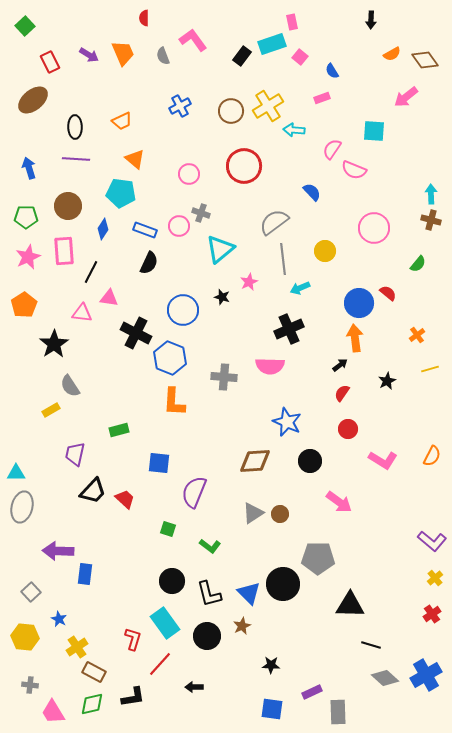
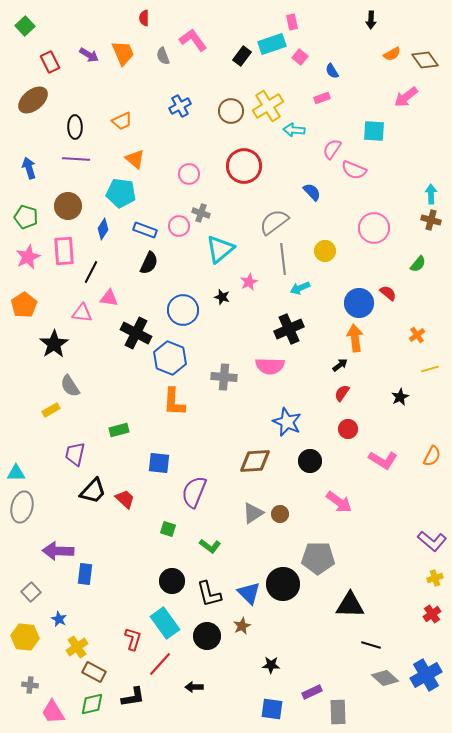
green pentagon at (26, 217): rotated 15 degrees clockwise
black star at (387, 381): moved 13 px right, 16 px down
yellow cross at (435, 578): rotated 21 degrees clockwise
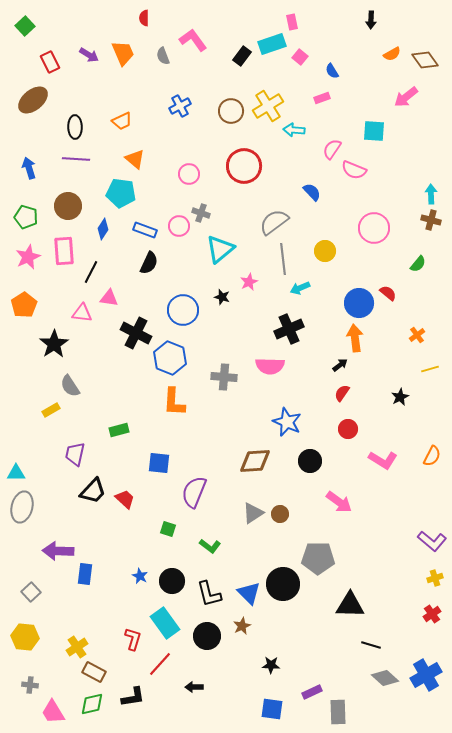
blue star at (59, 619): moved 81 px right, 43 px up
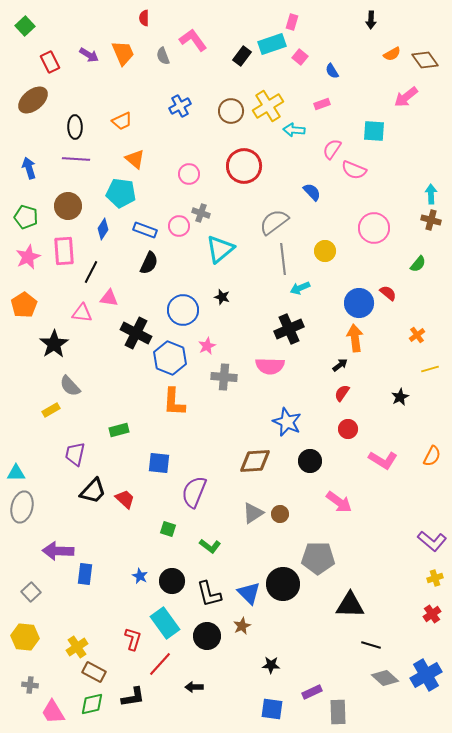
pink rectangle at (292, 22): rotated 28 degrees clockwise
pink rectangle at (322, 98): moved 6 px down
pink star at (249, 282): moved 42 px left, 64 px down
gray semicircle at (70, 386): rotated 10 degrees counterclockwise
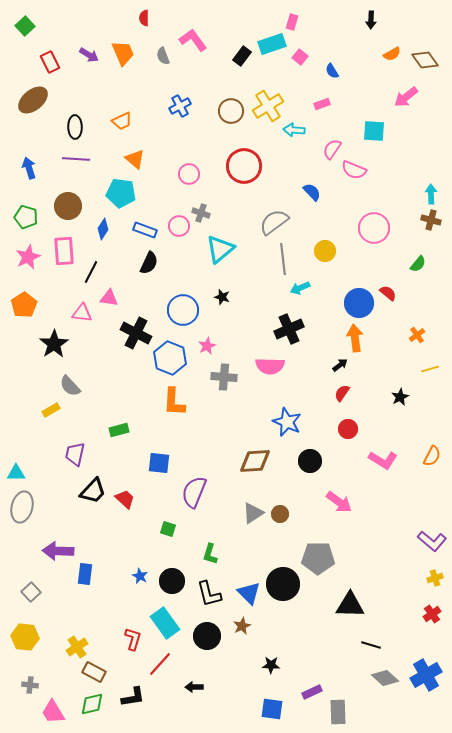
green L-shape at (210, 546): moved 8 px down; rotated 70 degrees clockwise
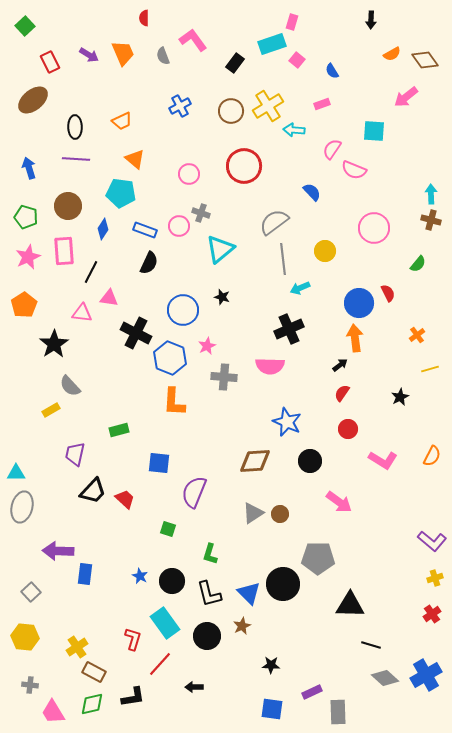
black rectangle at (242, 56): moved 7 px left, 7 px down
pink square at (300, 57): moved 3 px left, 3 px down
red semicircle at (388, 293): rotated 24 degrees clockwise
